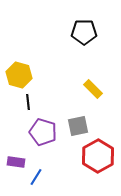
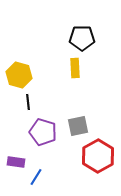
black pentagon: moved 2 px left, 6 px down
yellow rectangle: moved 18 px left, 21 px up; rotated 42 degrees clockwise
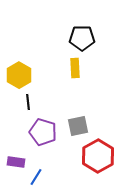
yellow hexagon: rotated 15 degrees clockwise
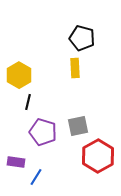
black pentagon: rotated 15 degrees clockwise
black line: rotated 21 degrees clockwise
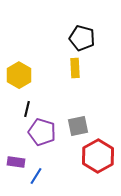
black line: moved 1 px left, 7 px down
purple pentagon: moved 1 px left
blue line: moved 1 px up
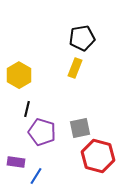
black pentagon: rotated 25 degrees counterclockwise
yellow rectangle: rotated 24 degrees clockwise
gray square: moved 2 px right, 2 px down
red hexagon: rotated 16 degrees counterclockwise
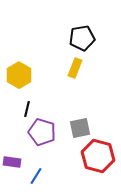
purple rectangle: moved 4 px left
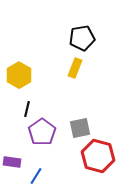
purple pentagon: rotated 20 degrees clockwise
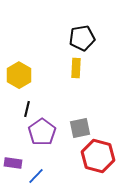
yellow rectangle: moved 1 px right; rotated 18 degrees counterclockwise
purple rectangle: moved 1 px right, 1 px down
blue line: rotated 12 degrees clockwise
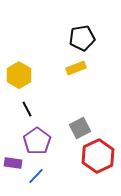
yellow rectangle: rotated 66 degrees clockwise
black line: rotated 42 degrees counterclockwise
gray square: rotated 15 degrees counterclockwise
purple pentagon: moved 5 px left, 9 px down
red hexagon: rotated 20 degrees clockwise
